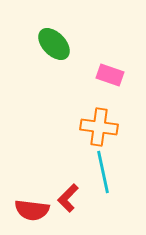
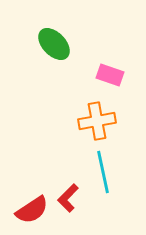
orange cross: moved 2 px left, 6 px up; rotated 18 degrees counterclockwise
red semicircle: rotated 40 degrees counterclockwise
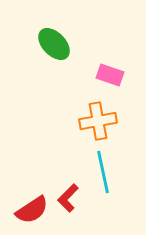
orange cross: moved 1 px right
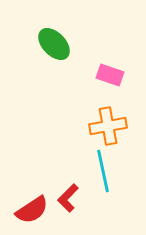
orange cross: moved 10 px right, 5 px down
cyan line: moved 1 px up
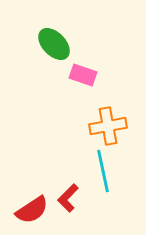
pink rectangle: moved 27 px left
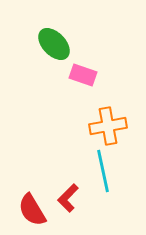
red semicircle: rotated 92 degrees clockwise
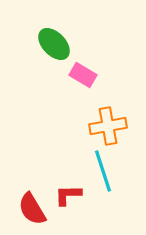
pink rectangle: rotated 12 degrees clockwise
cyan line: rotated 6 degrees counterclockwise
red L-shape: moved 3 px up; rotated 44 degrees clockwise
red semicircle: moved 1 px up
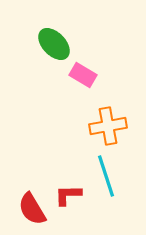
cyan line: moved 3 px right, 5 px down
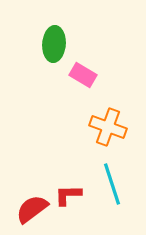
green ellipse: rotated 48 degrees clockwise
orange cross: moved 1 px down; rotated 30 degrees clockwise
cyan line: moved 6 px right, 8 px down
red semicircle: rotated 84 degrees clockwise
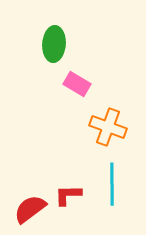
pink rectangle: moved 6 px left, 9 px down
cyan line: rotated 18 degrees clockwise
red semicircle: moved 2 px left
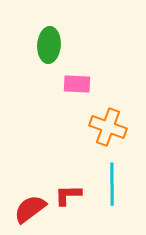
green ellipse: moved 5 px left, 1 px down
pink rectangle: rotated 28 degrees counterclockwise
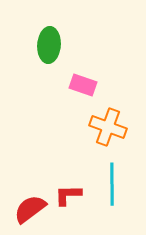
pink rectangle: moved 6 px right, 1 px down; rotated 16 degrees clockwise
